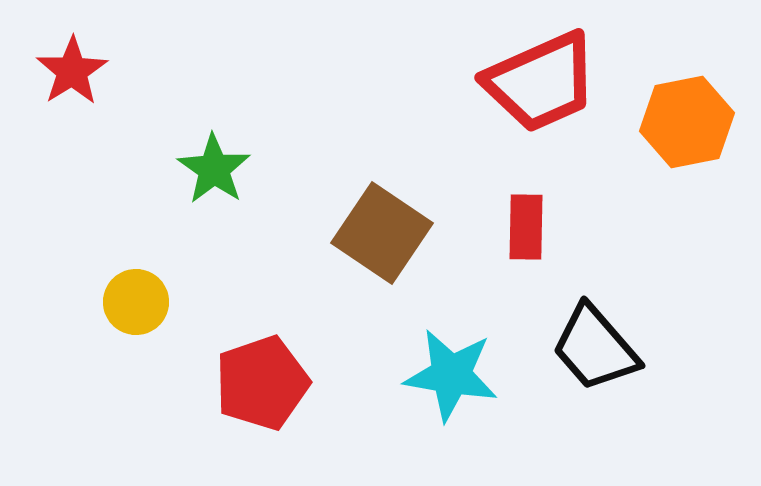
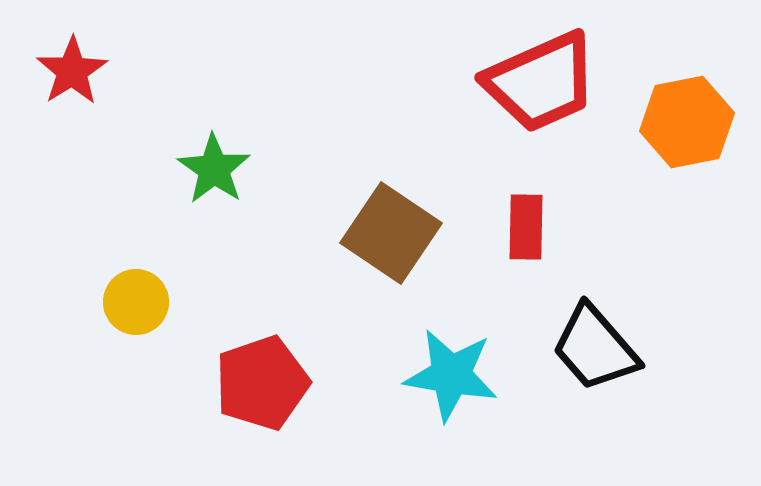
brown square: moved 9 px right
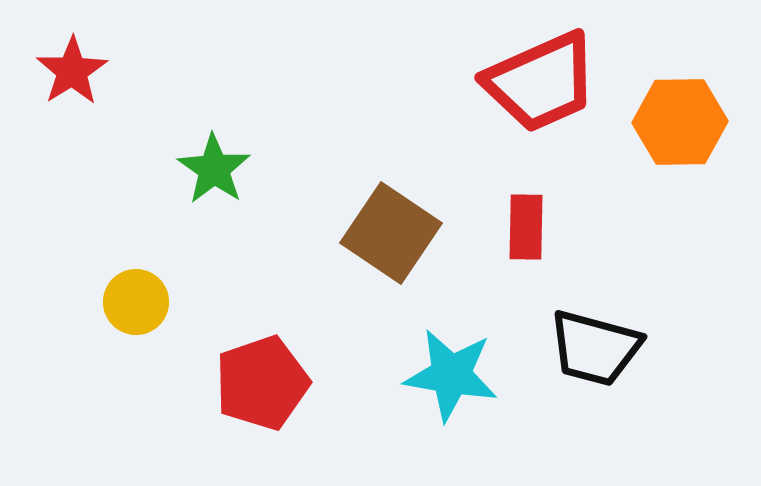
orange hexagon: moved 7 px left; rotated 10 degrees clockwise
black trapezoid: rotated 34 degrees counterclockwise
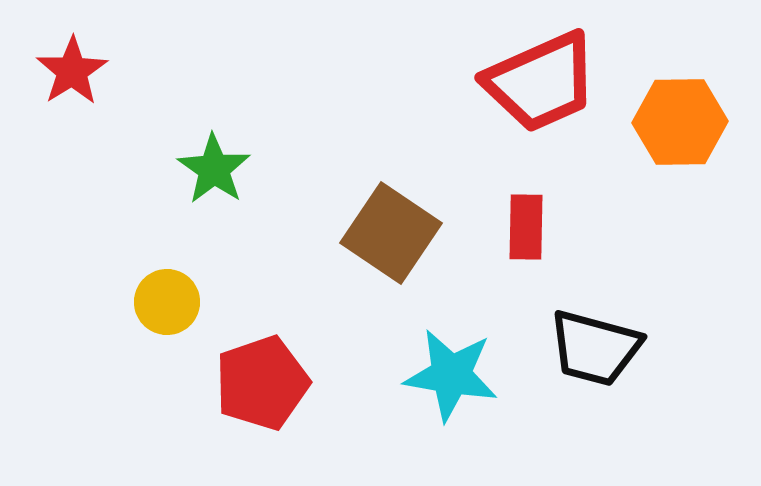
yellow circle: moved 31 px right
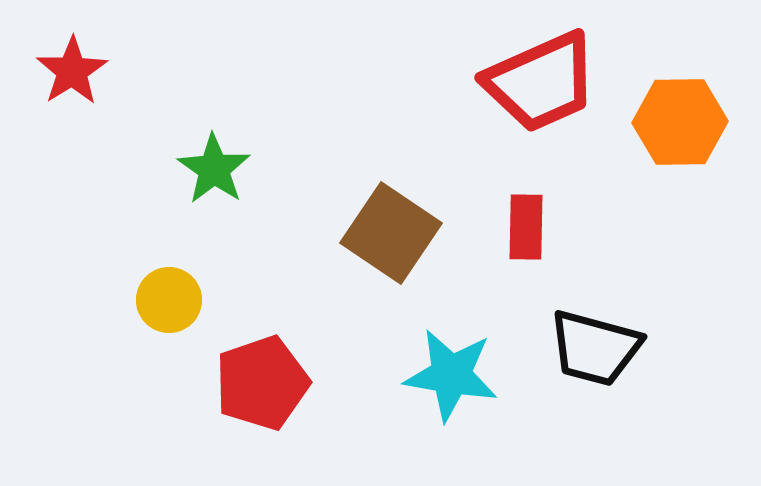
yellow circle: moved 2 px right, 2 px up
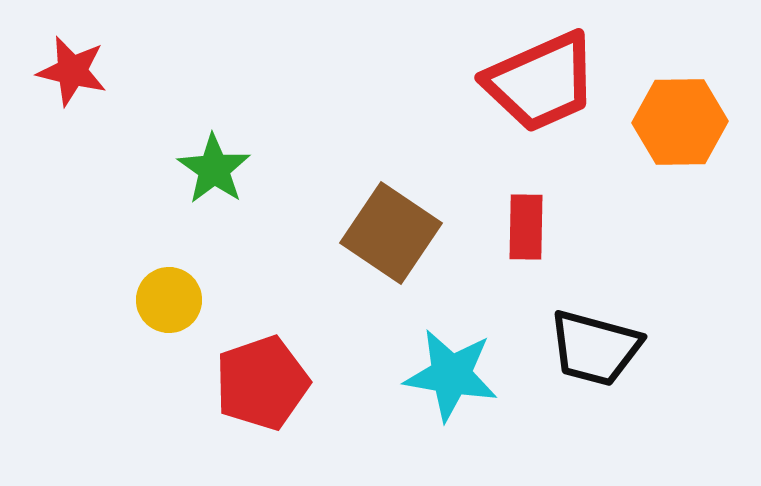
red star: rotated 26 degrees counterclockwise
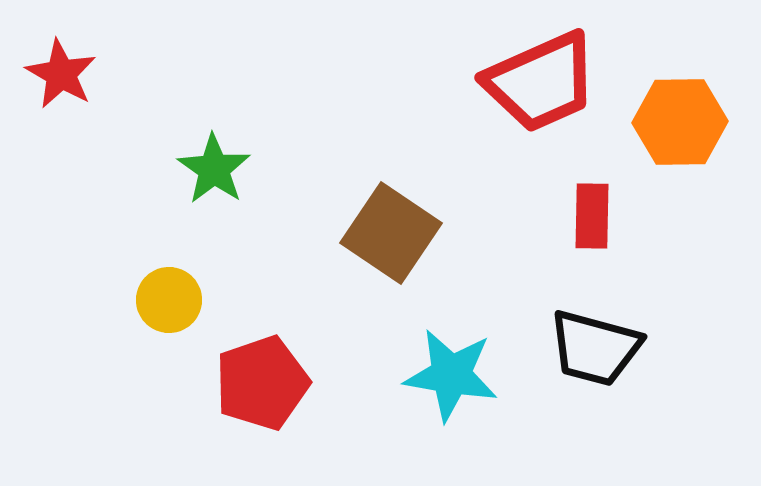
red star: moved 11 px left, 3 px down; rotated 16 degrees clockwise
red rectangle: moved 66 px right, 11 px up
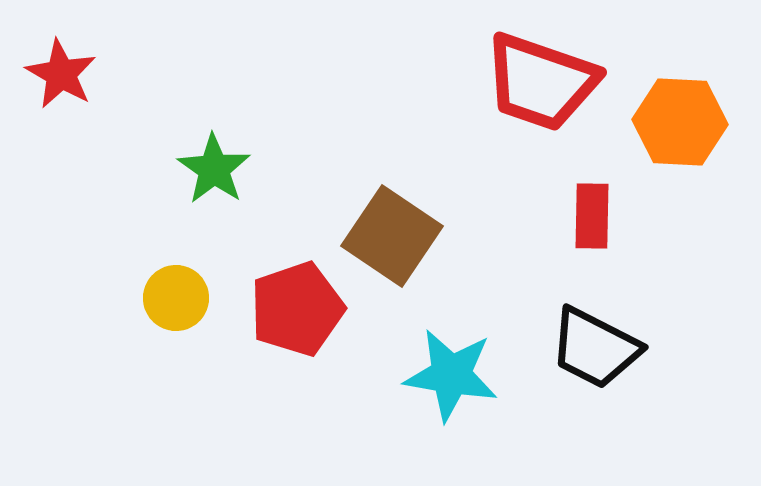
red trapezoid: rotated 43 degrees clockwise
orange hexagon: rotated 4 degrees clockwise
brown square: moved 1 px right, 3 px down
yellow circle: moved 7 px right, 2 px up
black trapezoid: rotated 12 degrees clockwise
red pentagon: moved 35 px right, 74 px up
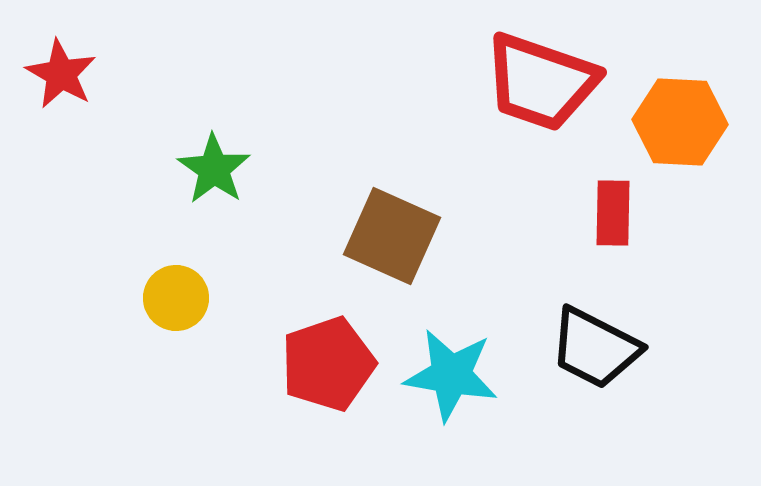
red rectangle: moved 21 px right, 3 px up
brown square: rotated 10 degrees counterclockwise
red pentagon: moved 31 px right, 55 px down
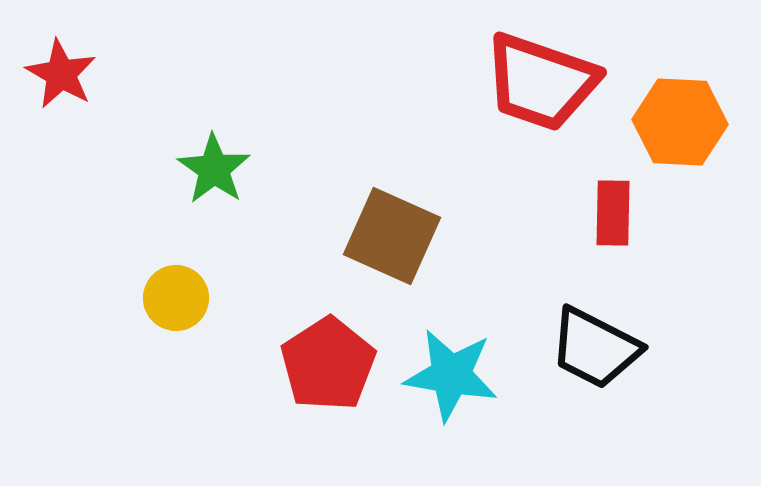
red pentagon: rotated 14 degrees counterclockwise
